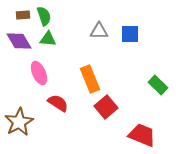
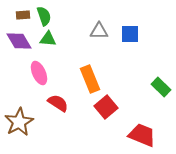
green rectangle: moved 3 px right, 2 px down
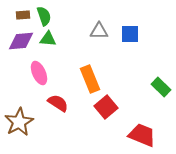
purple diamond: moved 2 px right; rotated 64 degrees counterclockwise
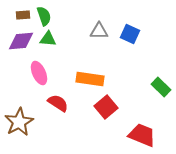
blue square: rotated 24 degrees clockwise
orange rectangle: rotated 60 degrees counterclockwise
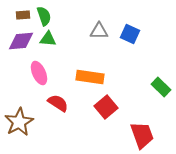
orange rectangle: moved 2 px up
red trapezoid: rotated 48 degrees clockwise
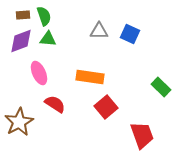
purple diamond: rotated 16 degrees counterclockwise
red semicircle: moved 3 px left, 1 px down
